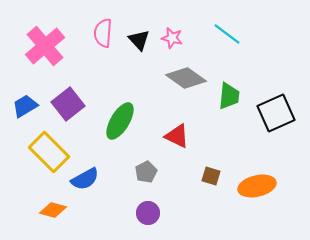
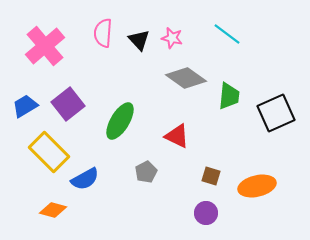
purple circle: moved 58 px right
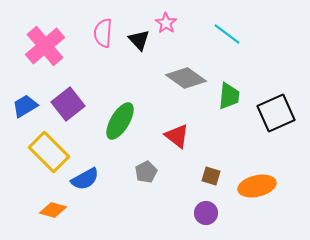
pink star: moved 6 px left, 15 px up; rotated 20 degrees clockwise
red triangle: rotated 12 degrees clockwise
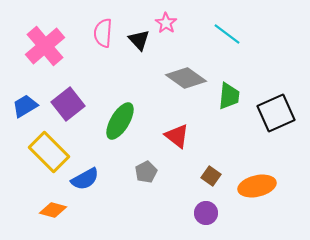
brown square: rotated 18 degrees clockwise
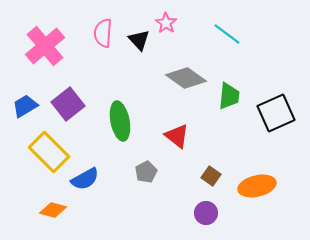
green ellipse: rotated 42 degrees counterclockwise
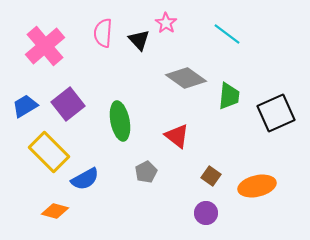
orange diamond: moved 2 px right, 1 px down
